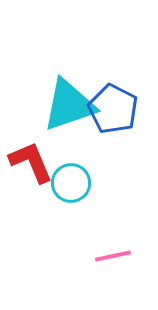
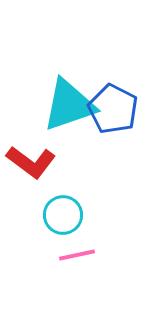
red L-shape: rotated 150 degrees clockwise
cyan circle: moved 8 px left, 32 px down
pink line: moved 36 px left, 1 px up
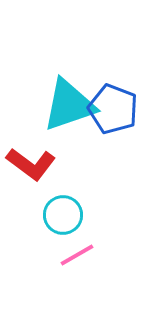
blue pentagon: rotated 6 degrees counterclockwise
red L-shape: moved 2 px down
pink line: rotated 18 degrees counterclockwise
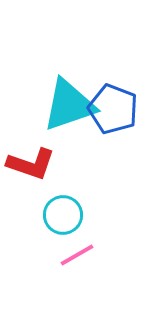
red L-shape: rotated 18 degrees counterclockwise
